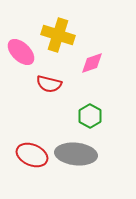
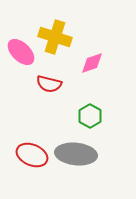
yellow cross: moved 3 px left, 2 px down
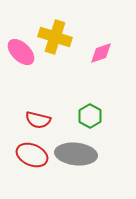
pink diamond: moved 9 px right, 10 px up
red semicircle: moved 11 px left, 36 px down
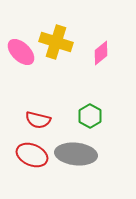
yellow cross: moved 1 px right, 5 px down
pink diamond: rotated 20 degrees counterclockwise
